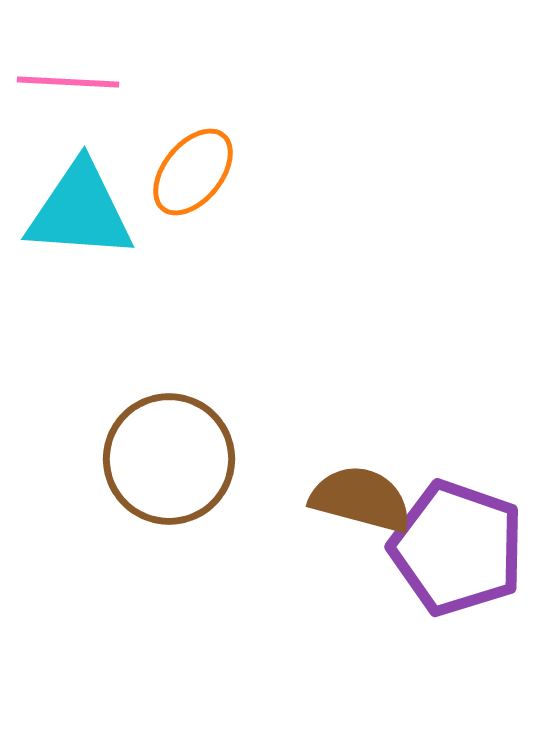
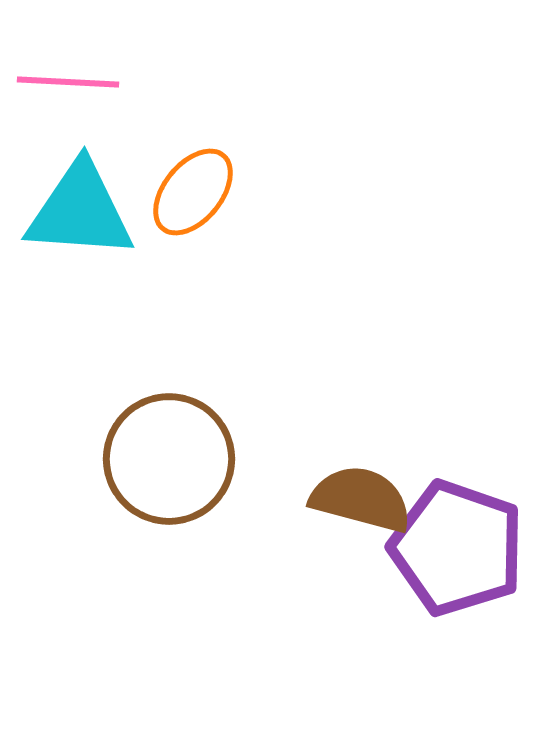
orange ellipse: moved 20 px down
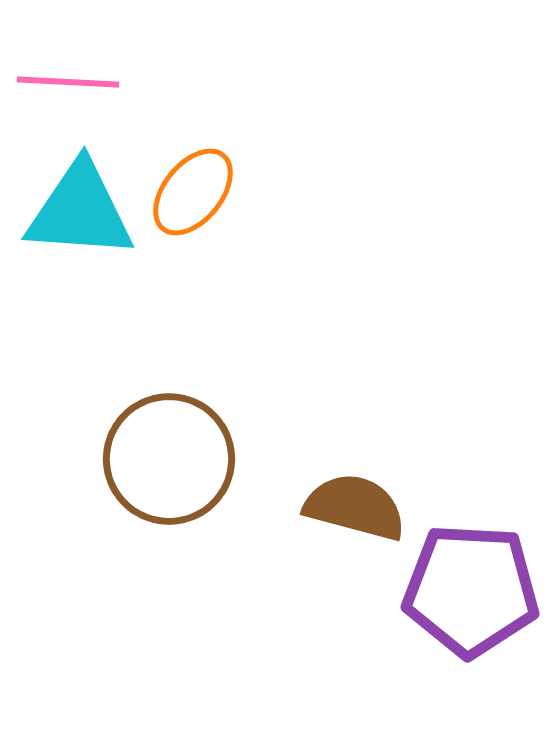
brown semicircle: moved 6 px left, 8 px down
purple pentagon: moved 14 px right, 42 px down; rotated 16 degrees counterclockwise
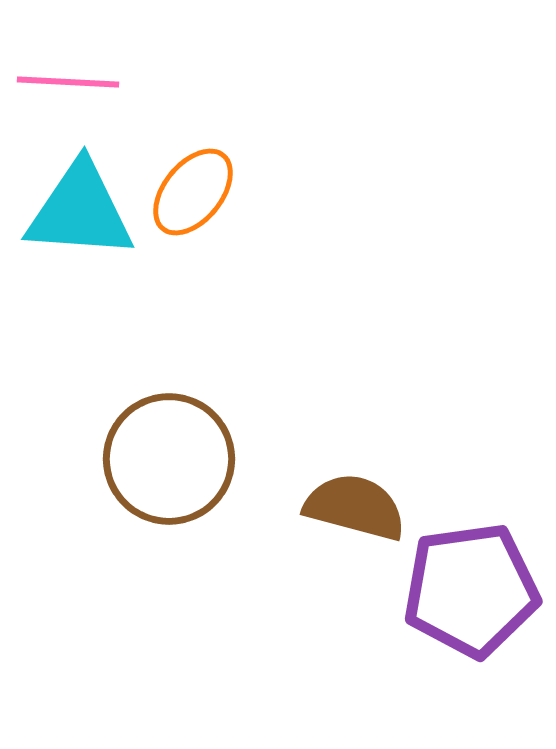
purple pentagon: rotated 11 degrees counterclockwise
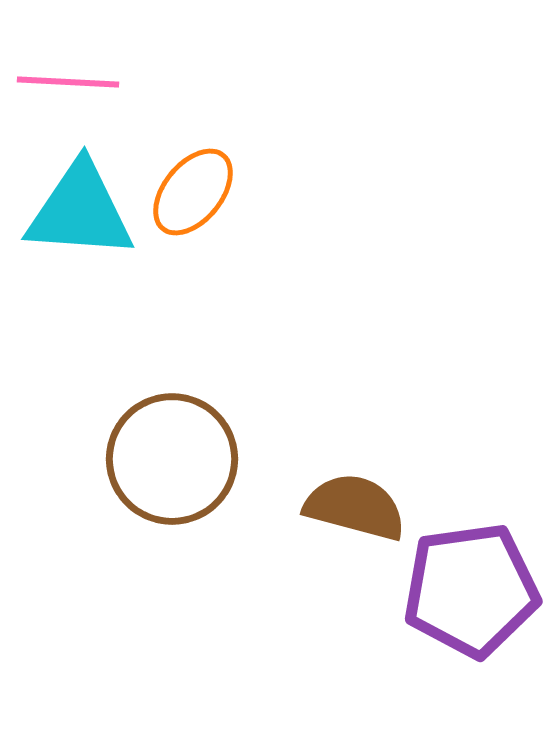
brown circle: moved 3 px right
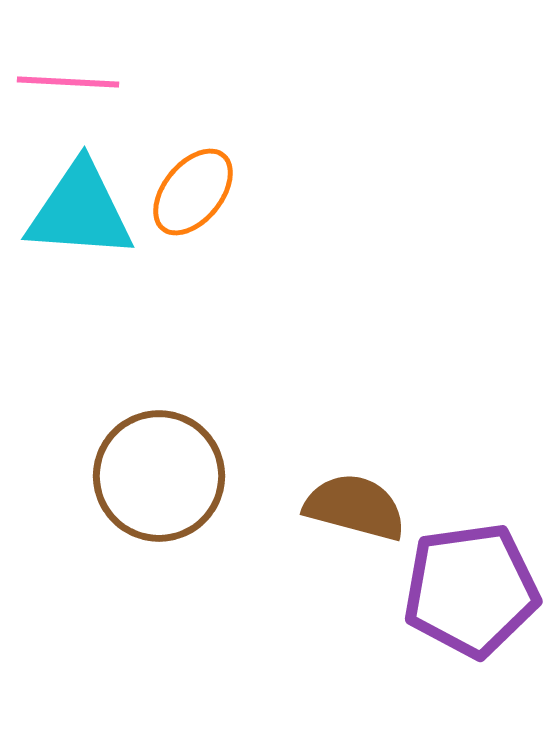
brown circle: moved 13 px left, 17 px down
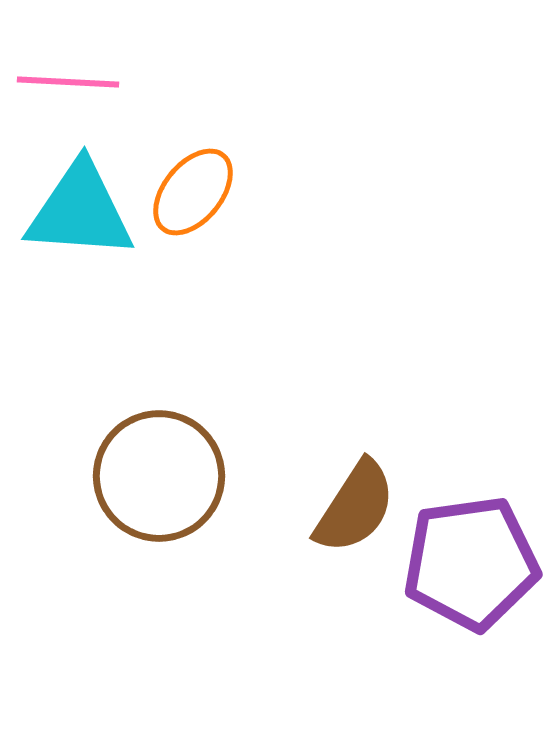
brown semicircle: rotated 108 degrees clockwise
purple pentagon: moved 27 px up
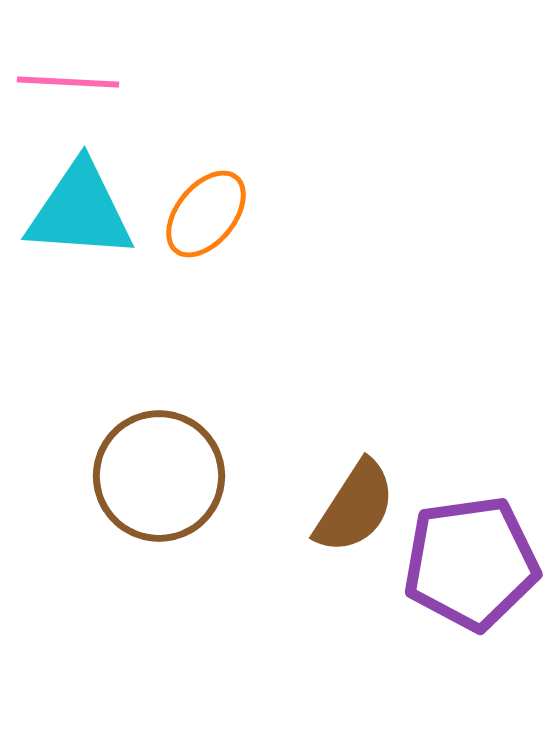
orange ellipse: moved 13 px right, 22 px down
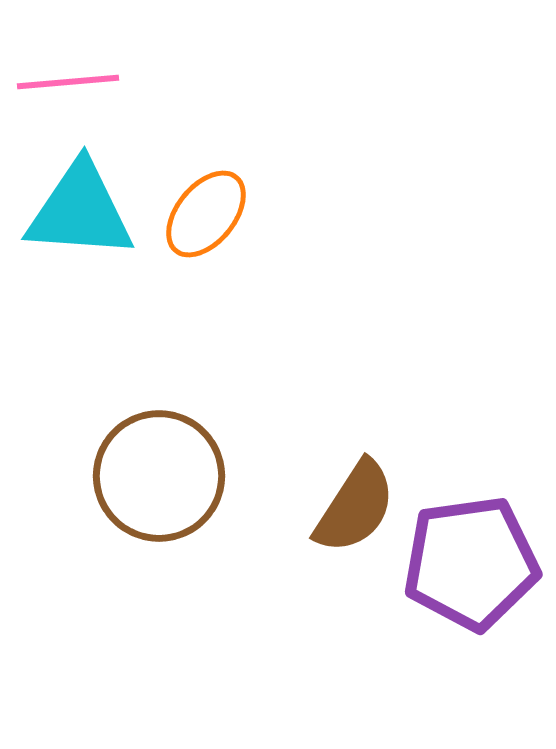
pink line: rotated 8 degrees counterclockwise
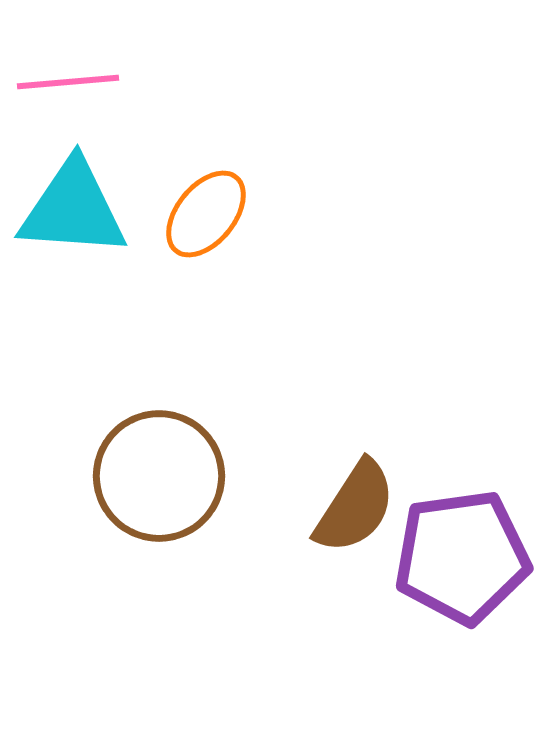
cyan triangle: moved 7 px left, 2 px up
purple pentagon: moved 9 px left, 6 px up
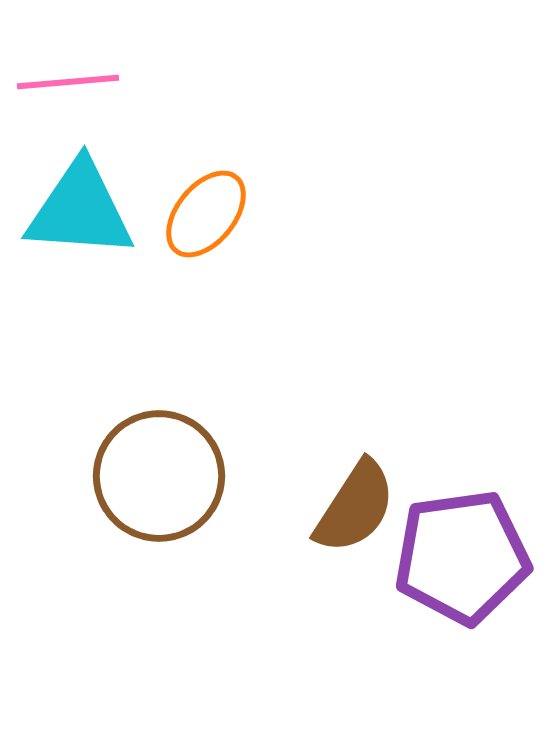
cyan triangle: moved 7 px right, 1 px down
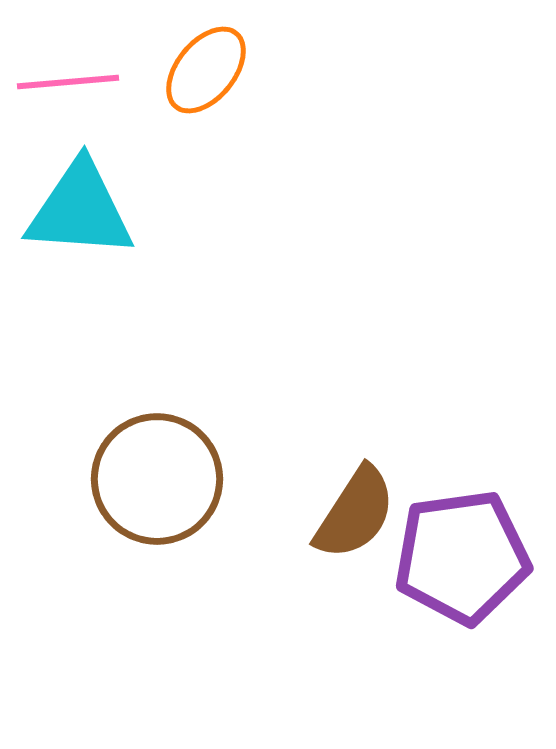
orange ellipse: moved 144 px up
brown circle: moved 2 px left, 3 px down
brown semicircle: moved 6 px down
